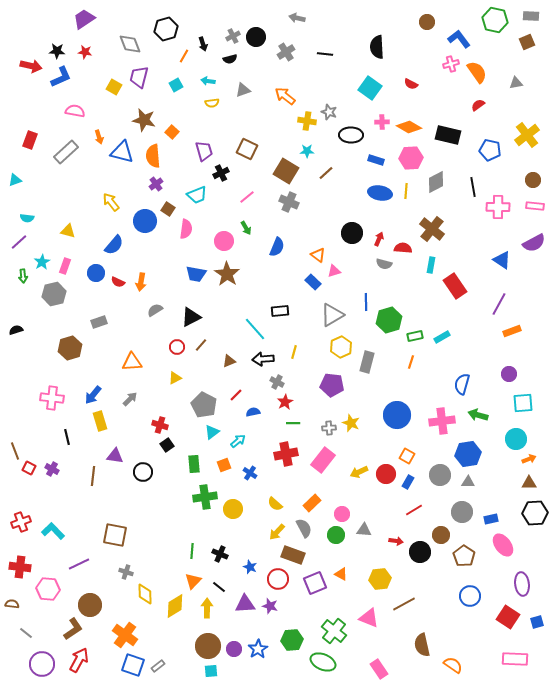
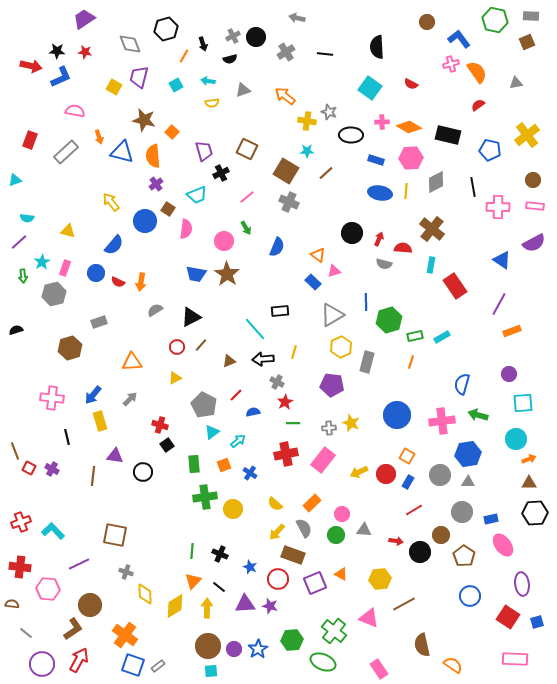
pink rectangle at (65, 266): moved 2 px down
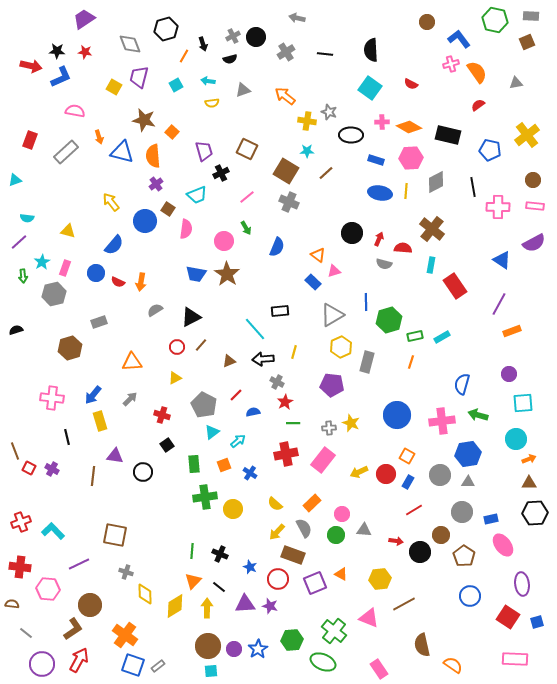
black semicircle at (377, 47): moved 6 px left, 3 px down
red cross at (160, 425): moved 2 px right, 10 px up
